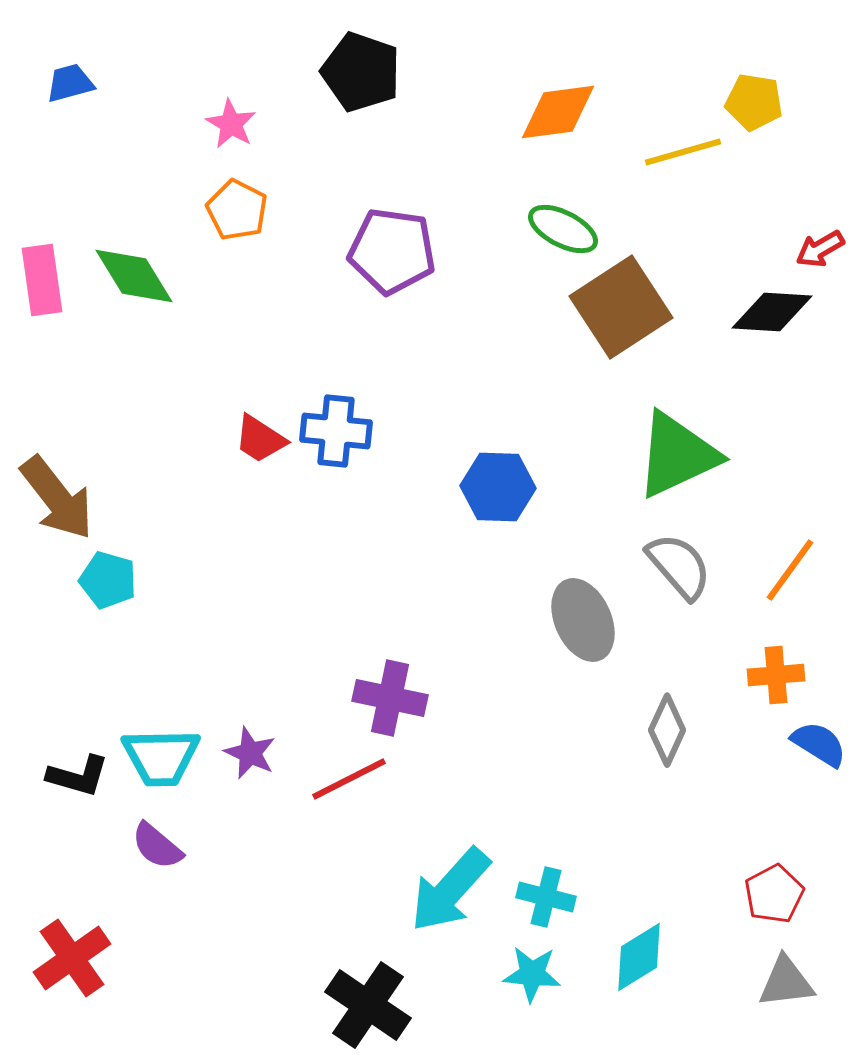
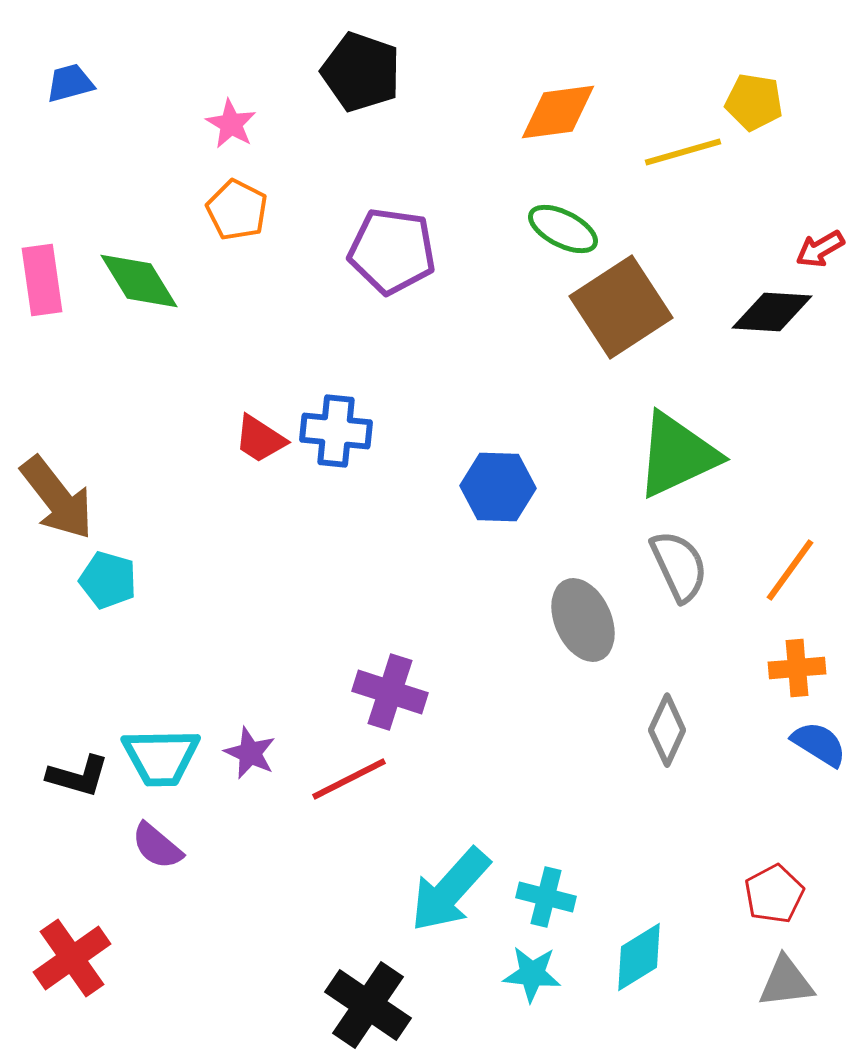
green diamond: moved 5 px right, 5 px down
gray semicircle: rotated 16 degrees clockwise
orange cross: moved 21 px right, 7 px up
purple cross: moved 6 px up; rotated 6 degrees clockwise
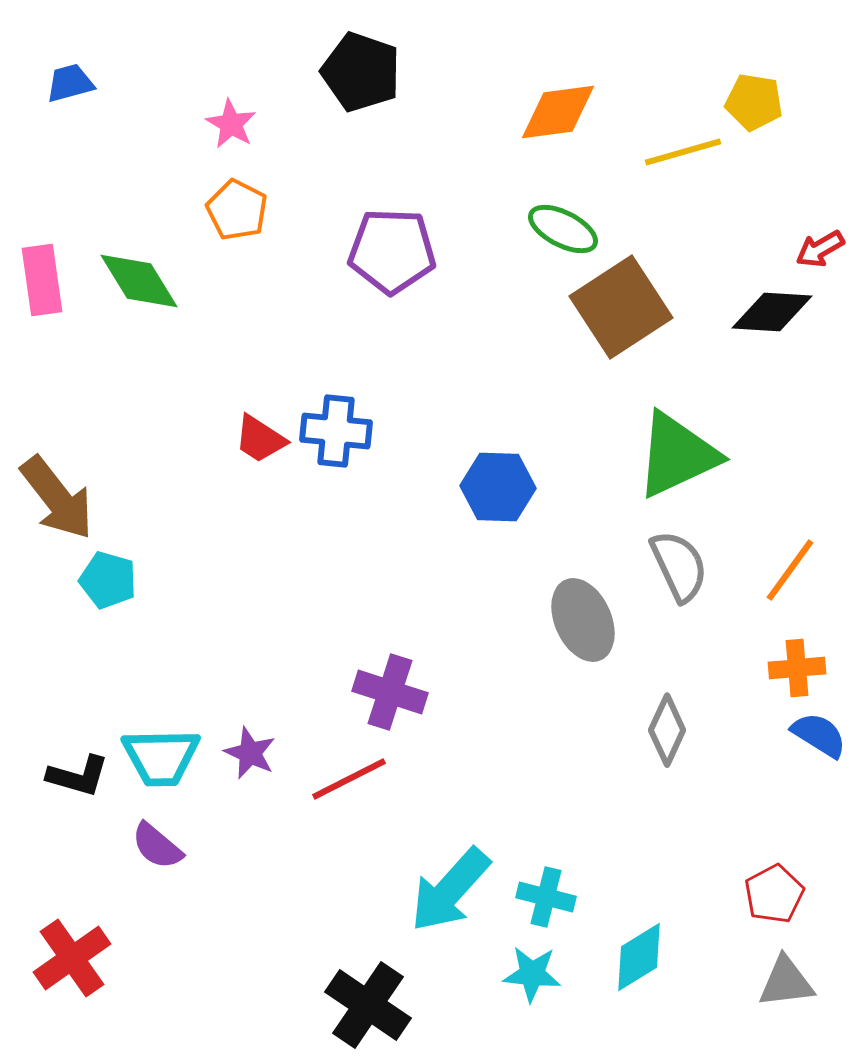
purple pentagon: rotated 6 degrees counterclockwise
blue semicircle: moved 9 px up
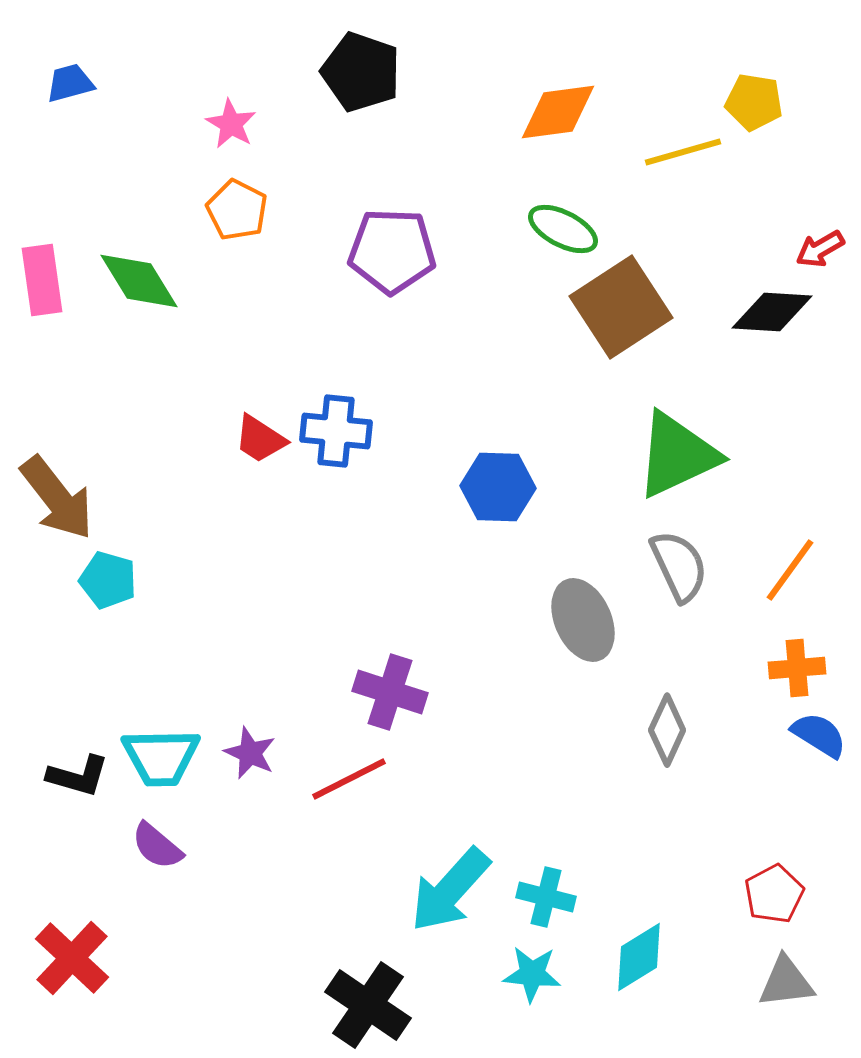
red cross: rotated 12 degrees counterclockwise
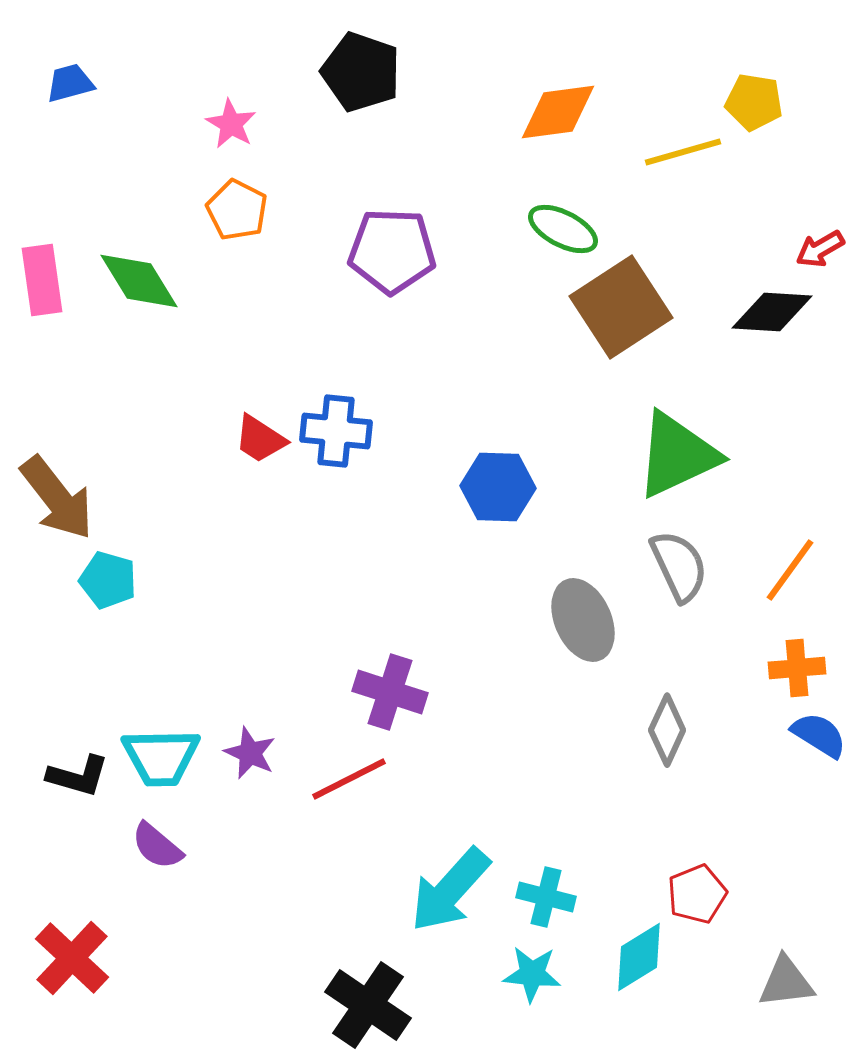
red pentagon: moved 77 px left; rotated 6 degrees clockwise
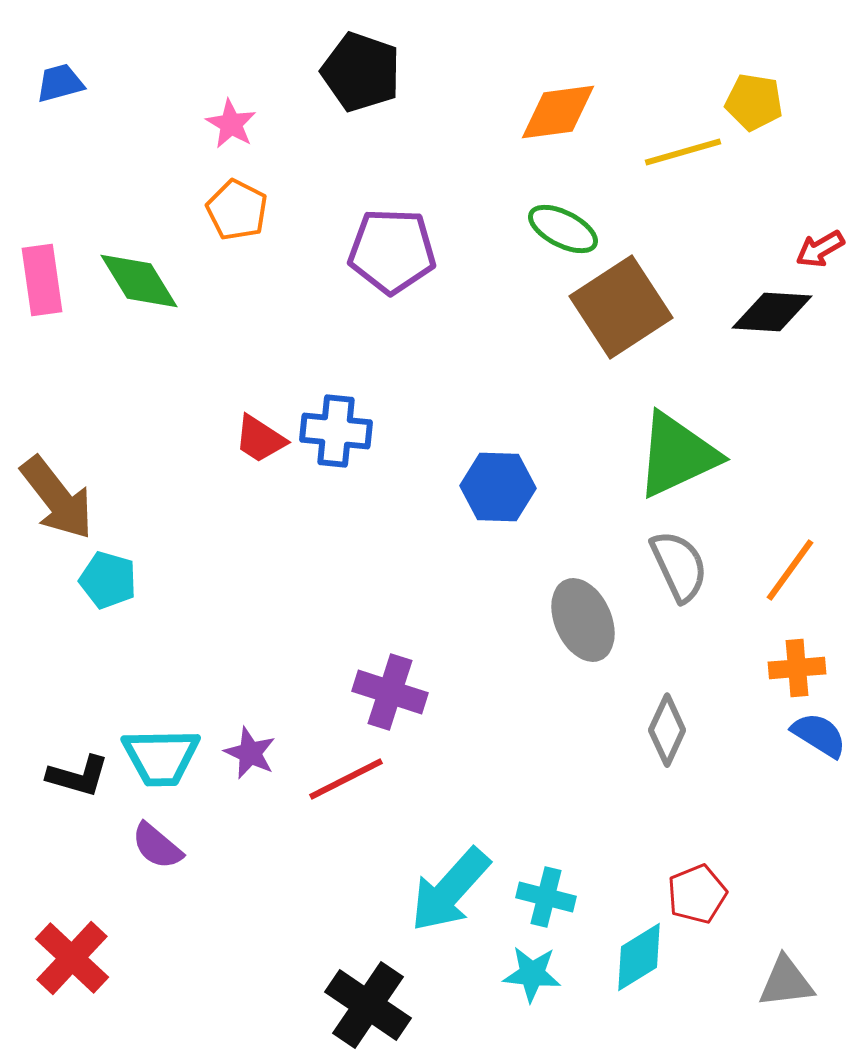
blue trapezoid: moved 10 px left
red line: moved 3 px left
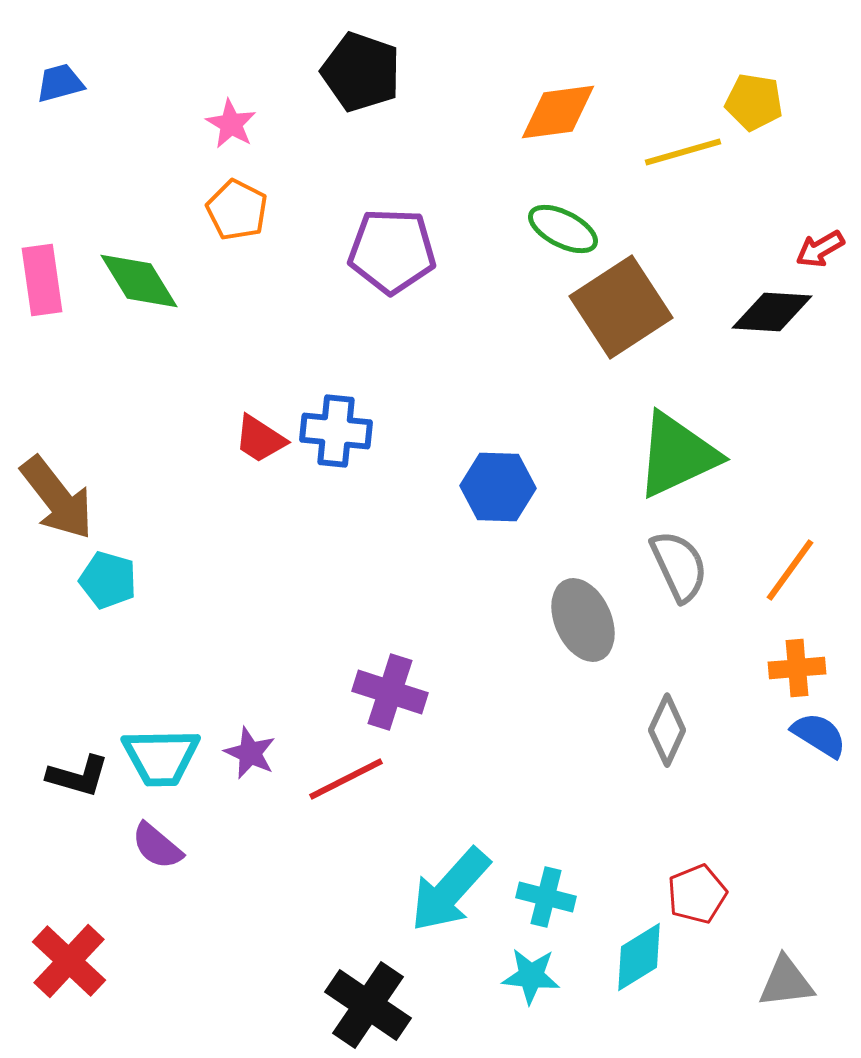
red cross: moved 3 px left, 3 px down
cyan star: moved 1 px left, 2 px down
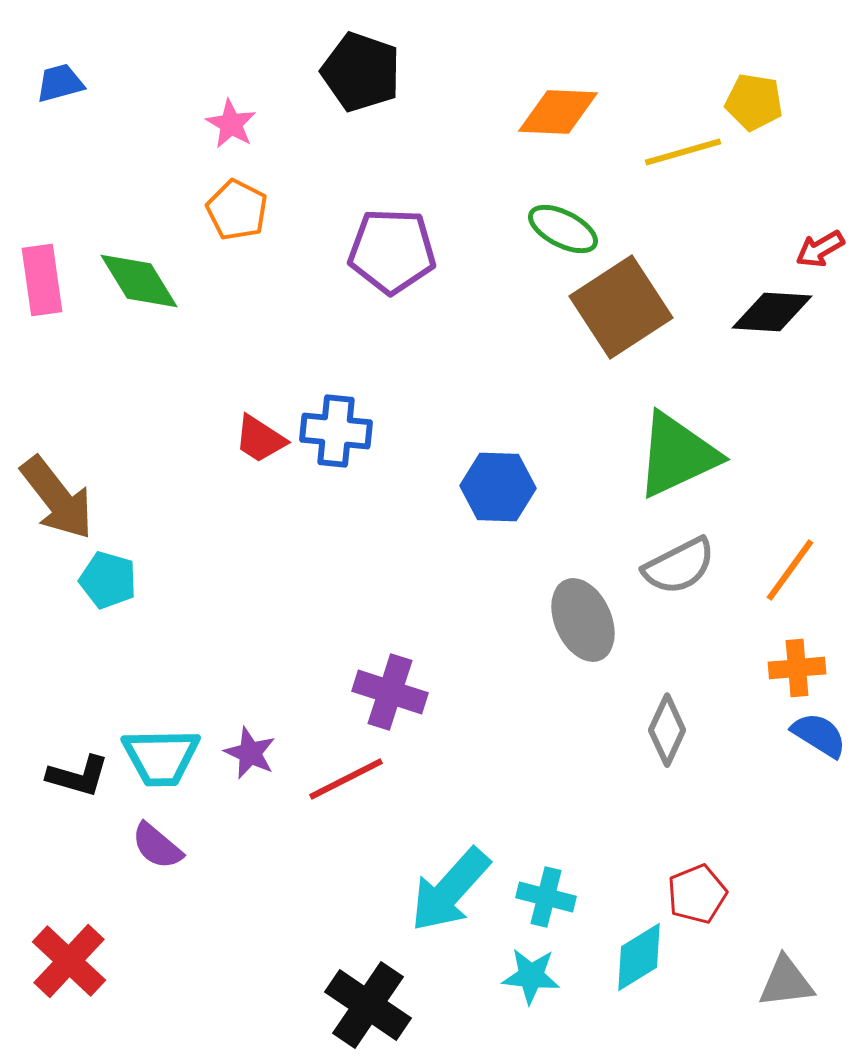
orange diamond: rotated 10 degrees clockwise
gray semicircle: rotated 88 degrees clockwise
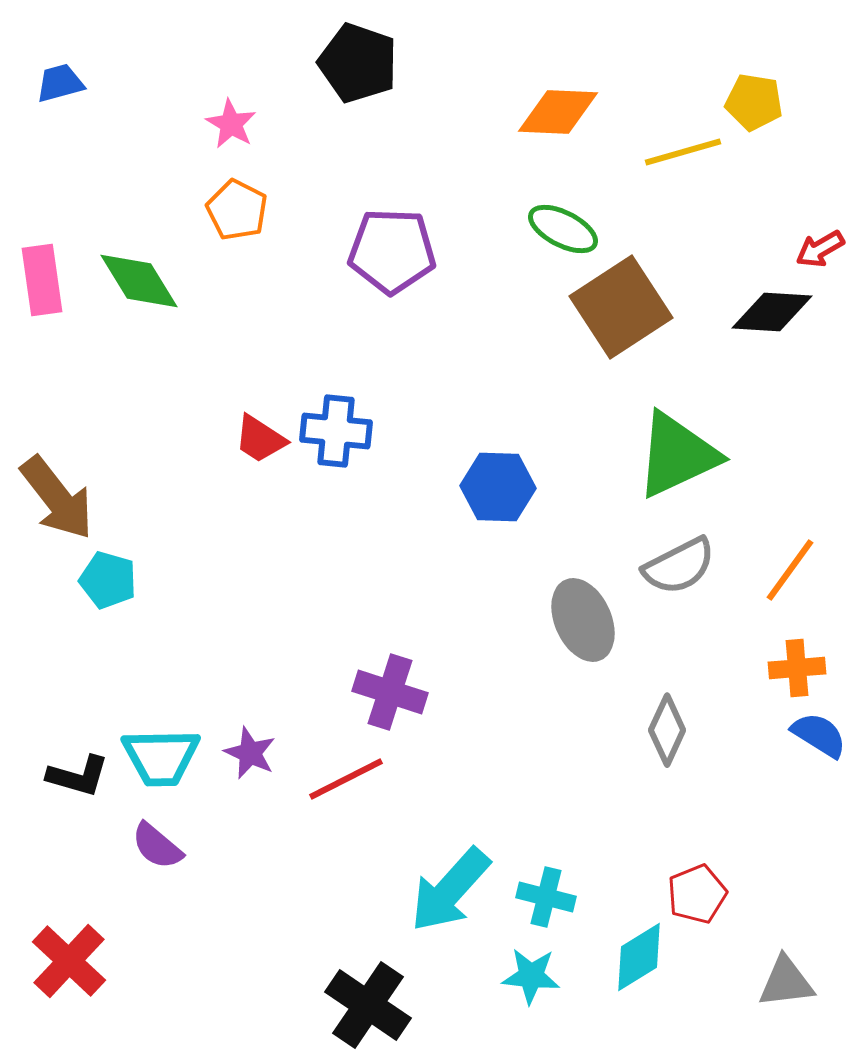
black pentagon: moved 3 px left, 9 px up
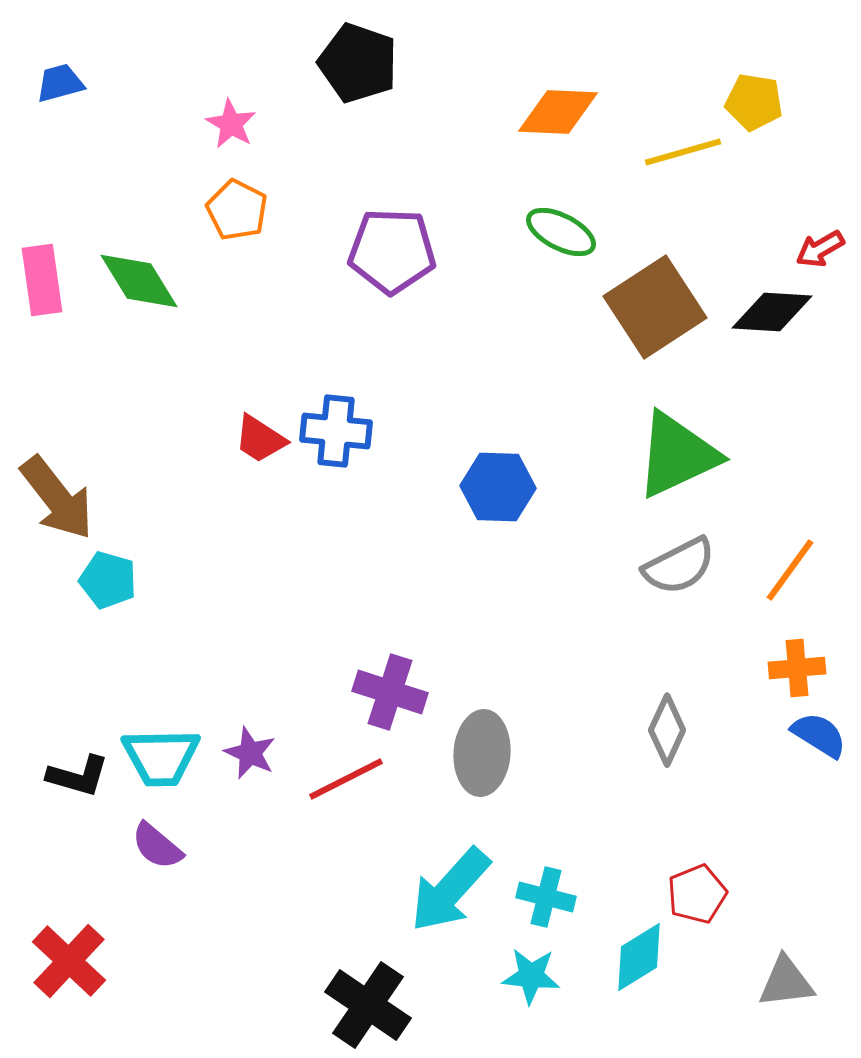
green ellipse: moved 2 px left, 3 px down
brown square: moved 34 px right
gray ellipse: moved 101 px left, 133 px down; rotated 28 degrees clockwise
